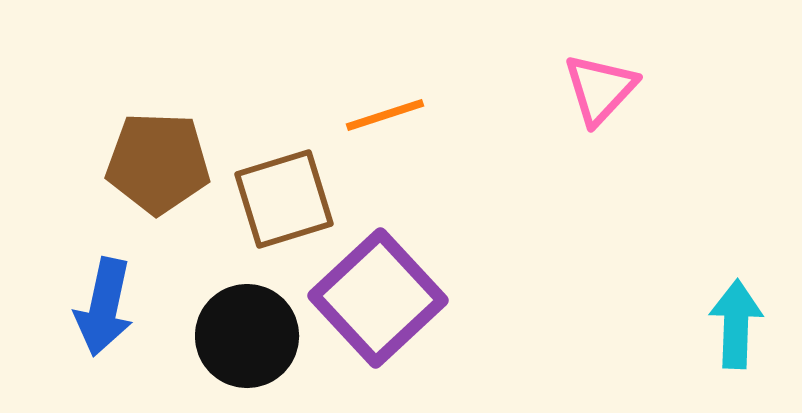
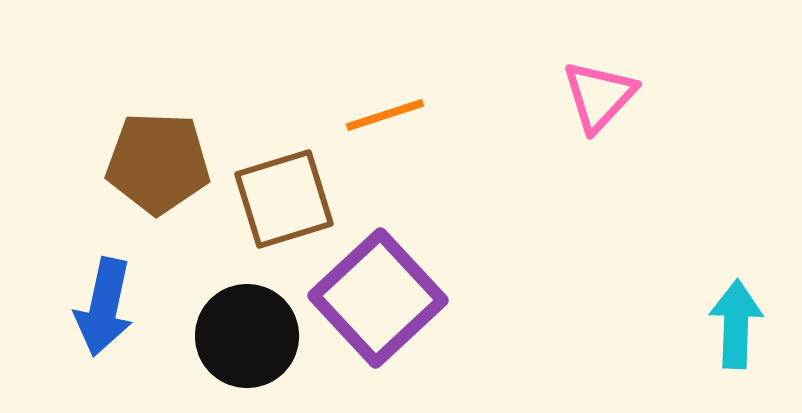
pink triangle: moved 1 px left, 7 px down
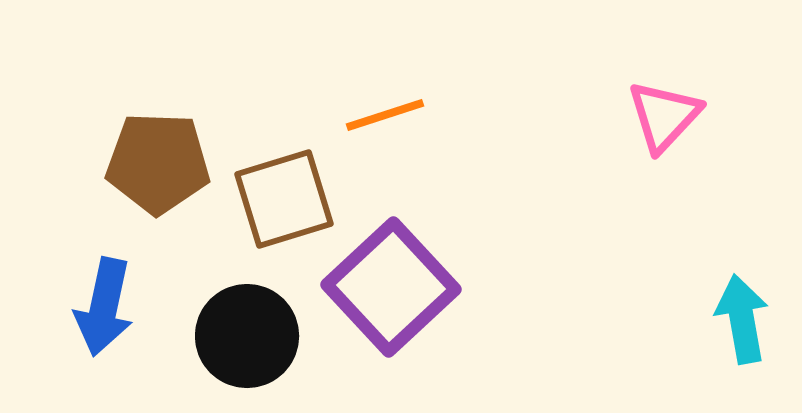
pink triangle: moved 65 px right, 20 px down
purple square: moved 13 px right, 11 px up
cyan arrow: moved 6 px right, 5 px up; rotated 12 degrees counterclockwise
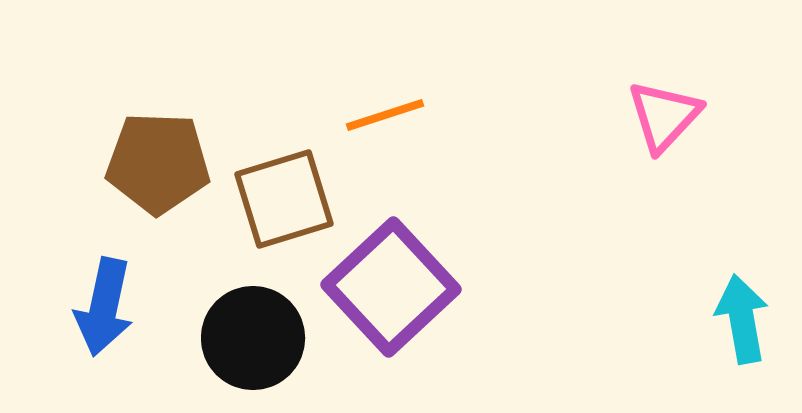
black circle: moved 6 px right, 2 px down
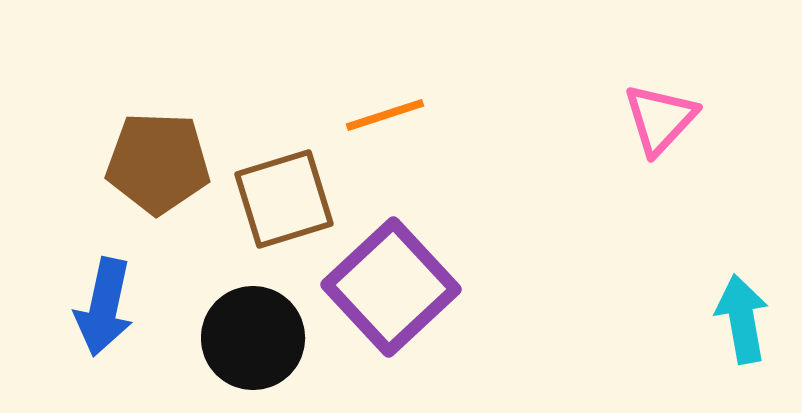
pink triangle: moved 4 px left, 3 px down
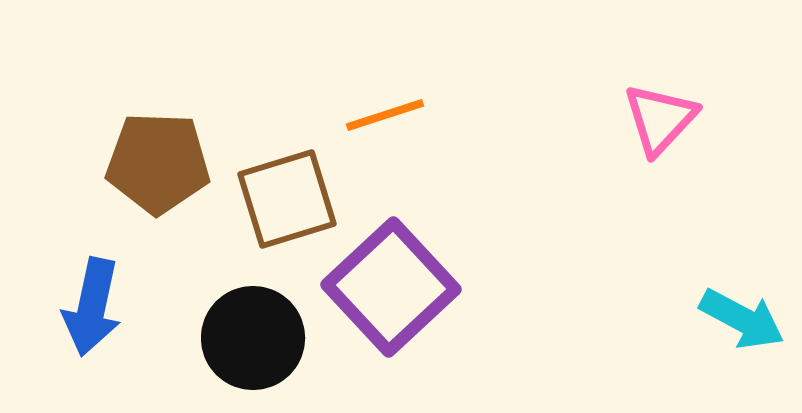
brown square: moved 3 px right
blue arrow: moved 12 px left
cyan arrow: rotated 128 degrees clockwise
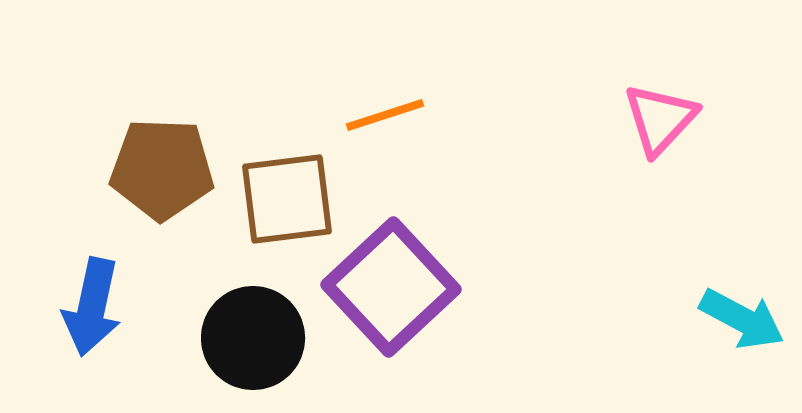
brown pentagon: moved 4 px right, 6 px down
brown square: rotated 10 degrees clockwise
